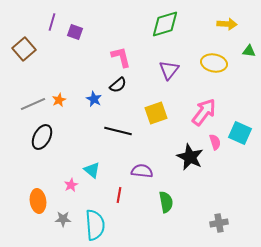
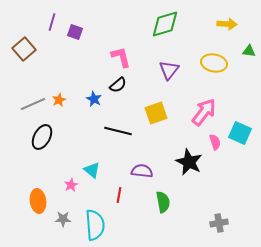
black star: moved 1 px left, 5 px down
green semicircle: moved 3 px left
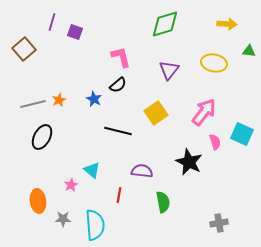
gray line: rotated 10 degrees clockwise
yellow square: rotated 15 degrees counterclockwise
cyan square: moved 2 px right, 1 px down
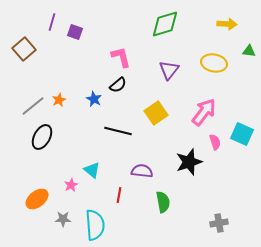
gray line: moved 2 px down; rotated 25 degrees counterclockwise
black star: rotated 28 degrees clockwise
orange ellipse: moved 1 px left, 2 px up; rotated 60 degrees clockwise
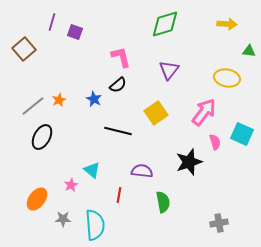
yellow ellipse: moved 13 px right, 15 px down
orange ellipse: rotated 15 degrees counterclockwise
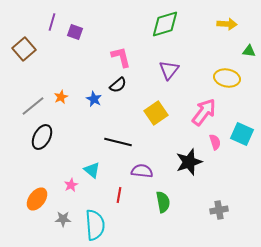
orange star: moved 2 px right, 3 px up
black line: moved 11 px down
gray cross: moved 13 px up
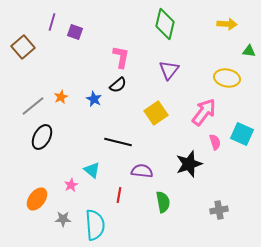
green diamond: rotated 60 degrees counterclockwise
brown square: moved 1 px left, 2 px up
pink L-shape: rotated 25 degrees clockwise
black star: moved 2 px down
